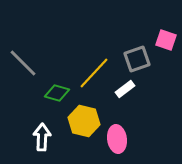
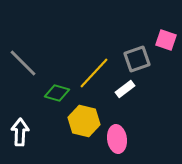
white arrow: moved 22 px left, 5 px up
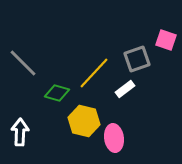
pink ellipse: moved 3 px left, 1 px up
